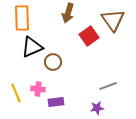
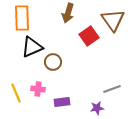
gray line: moved 4 px right, 3 px down
purple rectangle: moved 6 px right
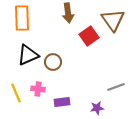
brown arrow: rotated 24 degrees counterclockwise
black triangle: moved 4 px left, 8 px down
gray line: moved 4 px right, 2 px up
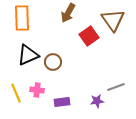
brown arrow: rotated 36 degrees clockwise
pink cross: moved 1 px left, 1 px down
purple star: moved 7 px up
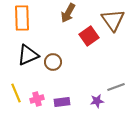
pink cross: moved 9 px down; rotated 24 degrees counterclockwise
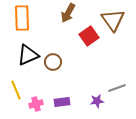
gray line: moved 1 px right, 1 px down
yellow line: moved 3 px up
pink cross: moved 1 px left, 5 px down
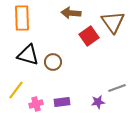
brown arrow: moved 3 px right; rotated 66 degrees clockwise
brown triangle: moved 2 px down
black triangle: rotated 40 degrees clockwise
yellow line: rotated 60 degrees clockwise
purple star: moved 1 px right, 1 px down
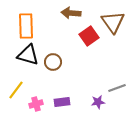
orange rectangle: moved 4 px right, 8 px down
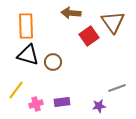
purple star: moved 1 px right, 4 px down
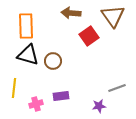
brown triangle: moved 6 px up
brown circle: moved 1 px up
yellow line: moved 2 px left, 2 px up; rotated 30 degrees counterclockwise
purple rectangle: moved 1 px left, 6 px up
